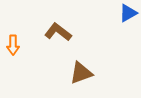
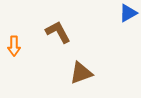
brown L-shape: rotated 24 degrees clockwise
orange arrow: moved 1 px right, 1 px down
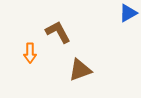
orange arrow: moved 16 px right, 7 px down
brown triangle: moved 1 px left, 3 px up
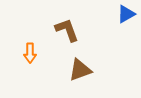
blue triangle: moved 2 px left, 1 px down
brown L-shape: moved 9 px right, 2 px up; rotated 8 degrees clockwise
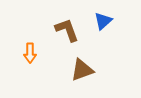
blue triangle: moved 23 px left, 7 px down; rotated 12 degrees counterclockwise
brown triangle: moved 2 px right
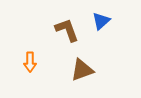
blue triangle: moved 2 px left
orange arrow: moved 9 px down
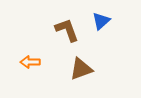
orange arrow: rotated 90 degrees clockwise
brown triangle: moved 1 px left, 1 px up
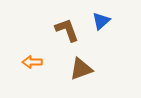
orange arrow: moved 2 px right
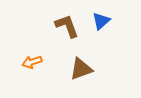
brown L-shape: moved 4 px up
orange arrow: rotated 18 degrees counterclockwise
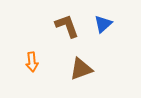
blue triangle: moved 2 px right, 3 px down
orange arrow: rotated 78 degrees counterclockwise
